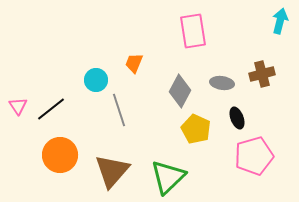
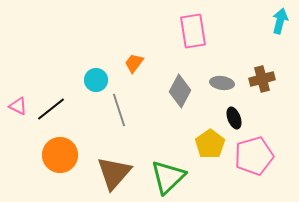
orange trapezoid: rotated 15 degrees clockwise
brown cross: moved 5 px down
pink triangle: rotated 30 degrees counterclockwise
black ellipse: moved 3 px left
yellow pentagon: moved 14 px right, 15 px down; rotated 12 degrees clockwise
brown triangle: moved 2 px right, 2 px down
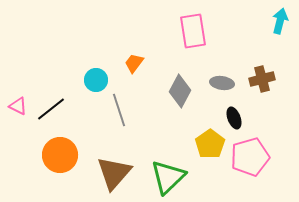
pink pentagon: moved 4 px left, 1 px down
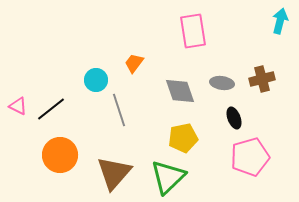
gray diamond: rotated 48 degrees counterclockwise
yellow pentagon: moved 27 px left, 6 px up; rotated 24 degrees clockwise
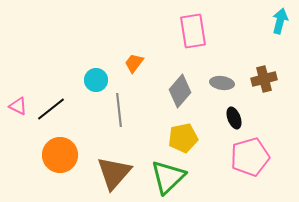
brown cross: moved 2 px right
gray diamond: rotated 60 degrees clockwise
gray line: rotated 12 degrees clockwise
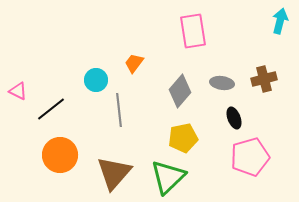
pink triangle: moved 15 px up
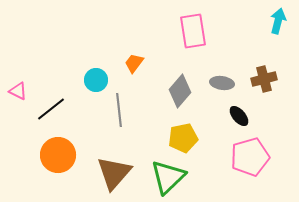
cyan arrow: moved 2 px left
black ellipse: moved 5 px right, 2 px up; rotated 20 degrees counterclockwise
orange circle: moved 2 px left
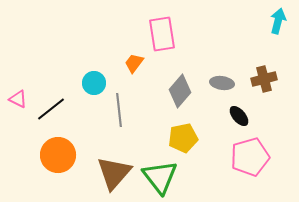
pink rectangle: moved 31 px left, 3 px down
cyan circle: moved 2 px left, 3 px down
pink triangle: moved 8 px down
green triangle: moved 8 px left; rotated 24 degrees counterclockwise
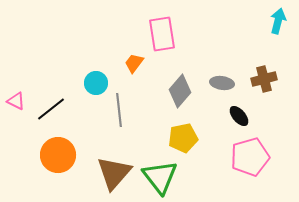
cyan circle: moved 2 px right
pink triangle: moved 2 px left, 2 px down
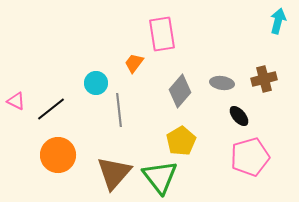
yellow pentagon: moved 2 px left, 3 px down; rotated 20 degrees counterclockwise
